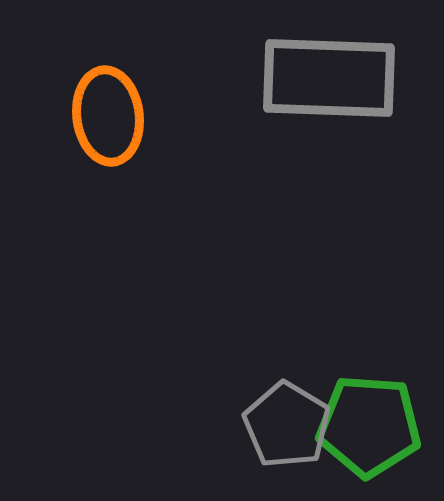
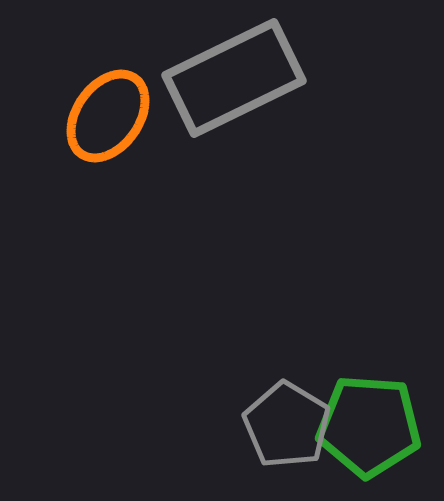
gray rectangle: moved 95 px left; rotated 28 degrees counterclockwise
orange ellipse: rotated 42 degrees clockwise
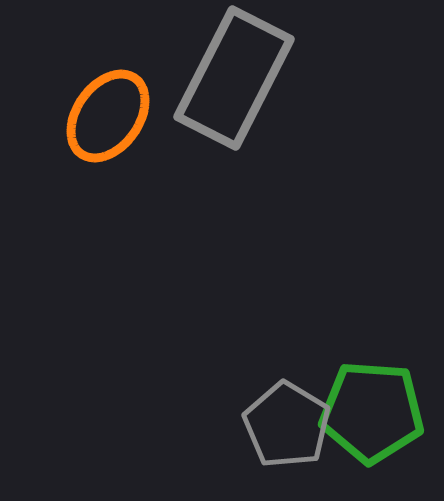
gray rectangle: rotated 37 degrees counterclockwise
green pentagon: moved 3 px right, 14 px up
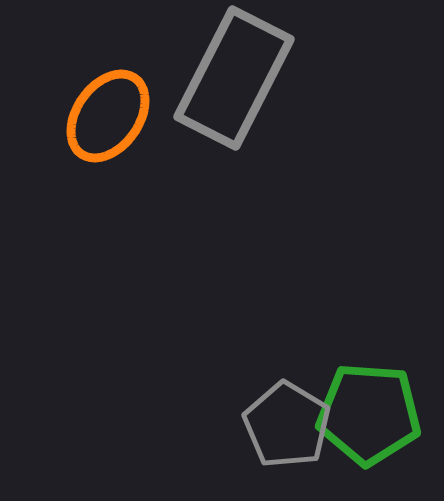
green pentagon: moved 3 px left, 2 px down
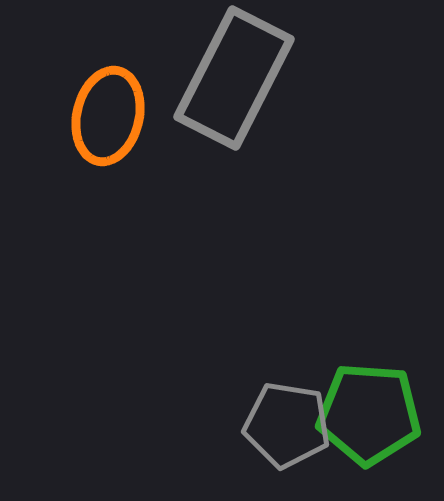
orange ellipse: rotated 22 degrees counterclockwise
gray pentagon: rotated 22 degrees counterclockwise
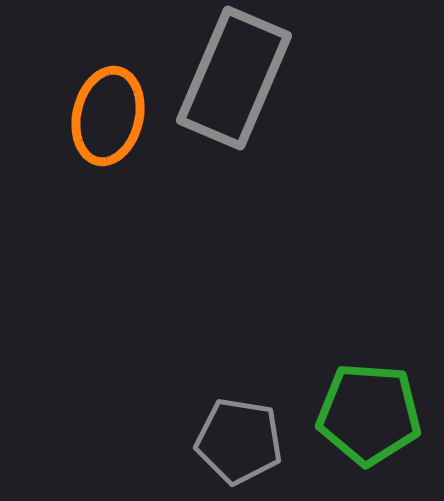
gray rectangle: rotated 4 degrees counterclockwise
gray pentagon: moved 48 px left, 16 px down
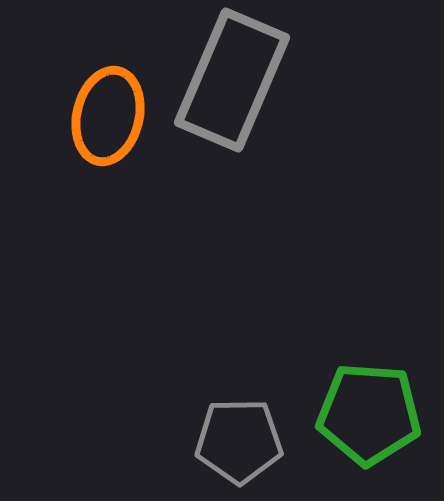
gray rectangle: moved 2 px left, 2 px down
gray pentagon: rotated 10 degrees counterclockwise
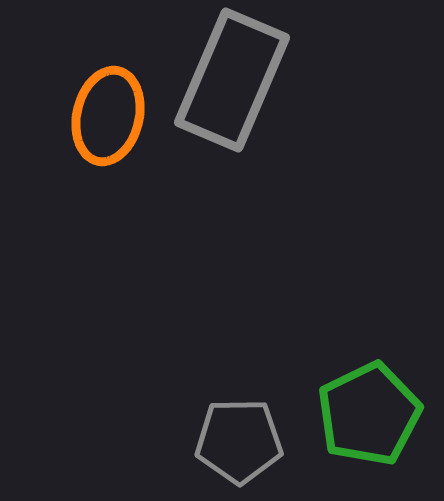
green pentagon: rotated 30 degrees counterclockwise
